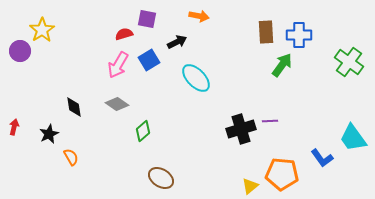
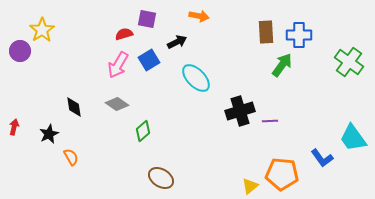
black cross: moved 1 px left, 18 px up
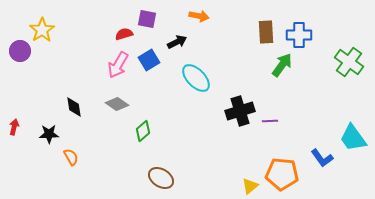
black star: rotated 24 degrees clockwise
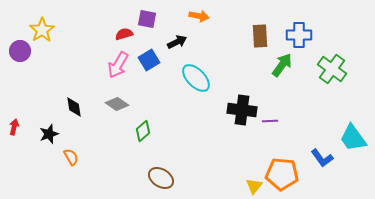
brown rectangle: moved 6 px left, 4 px down
green cross: moved 17 px left, 7 px down
black cross: moved 2 px right, 1 px up; rotated 24 degrees clockwise
black star: rotated 18 degrees counterclockwise
yellow triangle: moved 4 px right; rotated 12 degrees counterclockwise
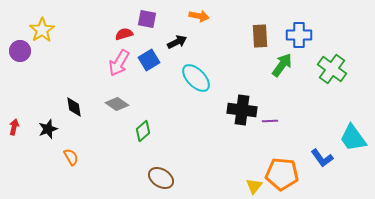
pink arrow: moved 1 px right, 2 px up
black star: moved 1 px left, 5 px up
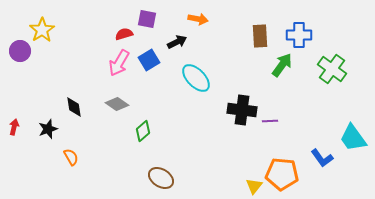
orange arrow: moved 1 px left, 3 px down
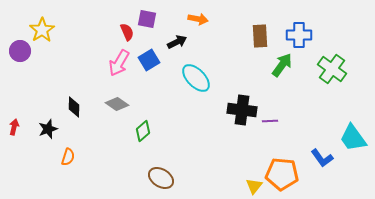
red semicircle: moved 3 px right, 2 px up; rotated 84 degrees clockwise
black diamond: rotated 10 degrees clockwise
orange semicircle: moved 3 px left; rotated 48 degrees clockwise
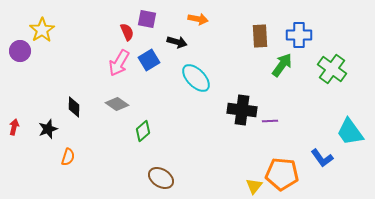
black arrow: rotated 42 degrees clockwise
cyan trapezoid: moved 3 px left, 6 px up
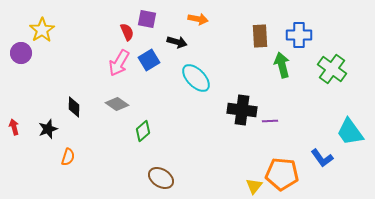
purple circle: moved 1 px right, 2 px down
green arrow: rotated 50 degrees counterclockwise
red arrow: rotated 28 degrees counterclockwise
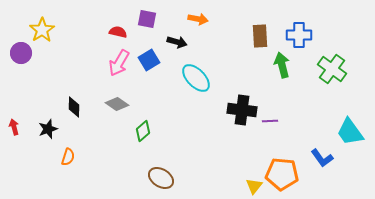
red semicircle: moved 9 px left; rotated 54 degrees counterclockwise
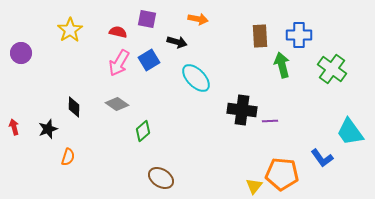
yellow star: moved 28 px right
